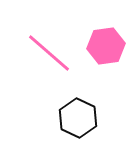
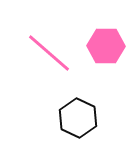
pink hexagon: rotated 9 degrees clockwise
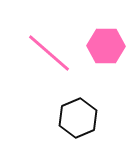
black hexagon: rotated 12 degrees clockwise
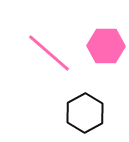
black hexagon: moved 7 px right, 5 px up; rotated 6 degrees counterclockwise
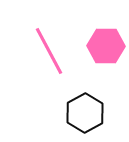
pink line: moved 2 px up; rotated 21 degrees clockwise
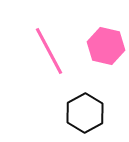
pink hexagon: rotated 12 degrees clockwise
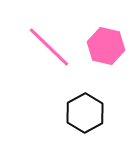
pink line: moved 4 px up; rotated 18 degrees counterclockwise
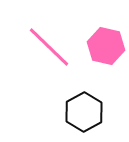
black hexagon: moved 1 px left, 1 px up
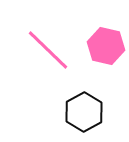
pink line: moved 1 px left, 3 px down
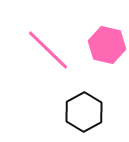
pink hexagon: moved 1 px right, 1 px up
